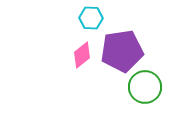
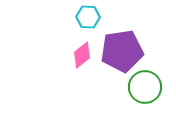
cyan hexagon: moved 3 px left, 1 px up
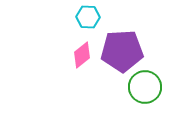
purple pentagon: rotated 6 degrees clockwise
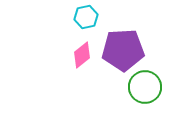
cyan hexagon: moved 2 px left; rotated 15 degrees counterclockwise
purple pentagon: moved 1 px right, 1 px up
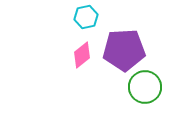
purple pentagon: moved 1 px right
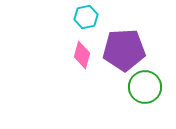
pink diamond: rotated 36 degrees counterclockwise
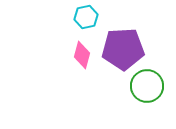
purple pentagon: moved 1 px left, 1 px up
green circle: moved 2 px right, 1 px up
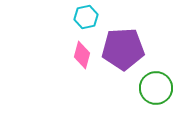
green circle: moved 9 px right, 2 px down
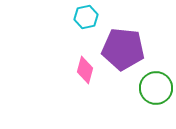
purple pentagon: rotated 9 degrees clockwise
pink diamond: moved 3 px right, 15 px down
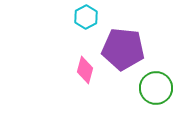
cyan hexagon: rotated 15 degrees counterclockwise
